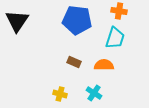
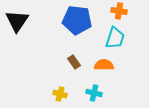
brown rectangle: rotated 32 degrees clockwise
cyan cross: rotated 21 degrees counterclockwise
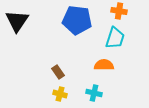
brown rectangle: moved 16 px left, 10 px down
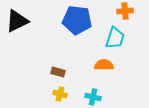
orange cross: moved 6 px right; rotated 14 degrees counterclockwise
black triangle: rotated 30 degrees clockwise
brown rectangle: rotated 40 degrees counterclockwise
cyan cross: moved 1 px left, 4 px down
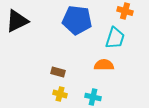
orange cross: rotated 21 degrees clockwise
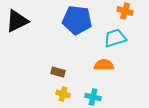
cyan trapezoid: rotated 125 degrees counterclockwise
yellow cross: moved 3 px right
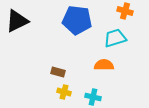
yellow cross: moved 1 px right, 2 px up
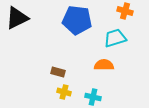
black triangle: moved 3 px up
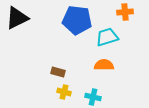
orange cross: moved 1 px down; rotated 21 degrees counterclockwise
cyan trapezoid: moved 8 px left, 1 px up
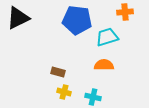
black triangle: moved 1 px right
